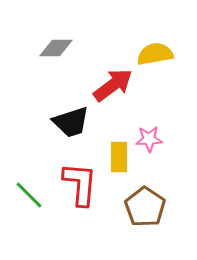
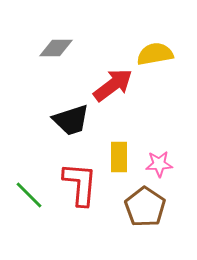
black trapezoid: moved 2 px up
pink star: moved 10 px right, 25 px down
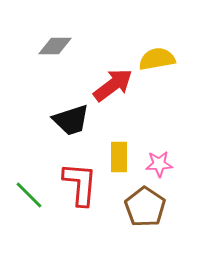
gray diamond: moved 1 px left, 2 px up
yellow semicircle: moved 2 px right, 5 px down
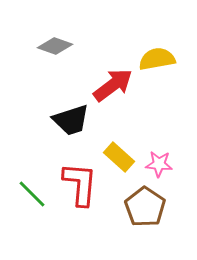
gray diamond: rotated 20 degrees clockwise
yellow rectangle: rotated 48 degrees counterclockwise
pink star: rotated 8 degrees clockwise
green line: moved 3 px right, 1 px up
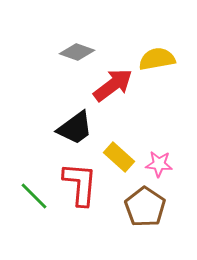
gray diamond: moved 22 px right, 6 px down
black trapezoid: moved 4 px right, 8 px down; rotated 18 degrees counterclockwise
green line: moved 2 px right, 2 px down
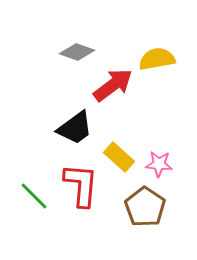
red L-shape: moved 1 px right, 1 px down
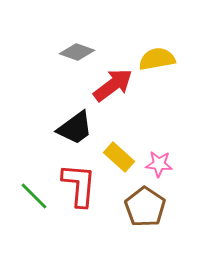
red L-shape: moved 2 px left
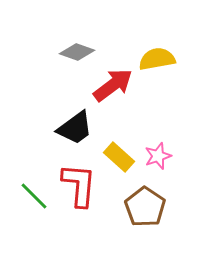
pink star: moved 1 px left, 8 px up; rotated 24 degrees counterclockwise
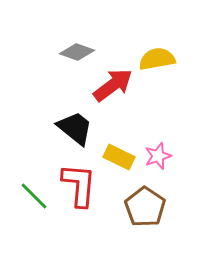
black trapezoid: rotated 105 degrees counterclockwise
yellow rectangle: rotated 16 degrees counterclockwise
